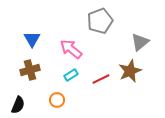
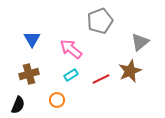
brown cross: moved 1 px left, 4 px down
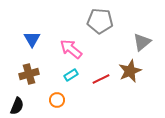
gray pentagon: rotated 25 degrees clockwise
gray triangle: moved 2 px right
black semicircle: moved 1 px left, 1 px down
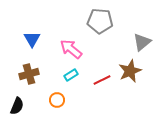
red line: moved 1 px right, 1 px down
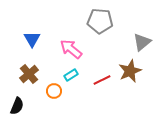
brown cross: rotated 24 degrees counterclockwise
orange circle: moved 3 px left, 9 px up
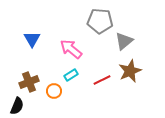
gray triangle: moved 18 px left, 1 px up
brown cross: moved 8 px down; rotated 18 degrees clockwise
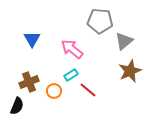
pink arrow: moved 1 px right
red line: moved 14 px left, 10 px down; rotated 66 degrees clockwise
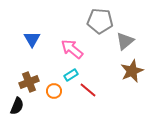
gray triangle: moved 1 px right
brown star: moved 2 px right
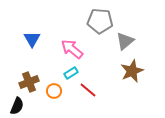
cyan rectangle: moved 2 px up
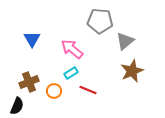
red line: rotated 18 degrees counterclockwise
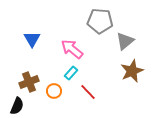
cyan rectangle: rotated 16 degrees counterclockwise
red line: moved 2 px down; rotated 24 degrees clockwise
